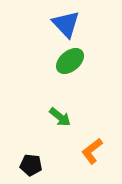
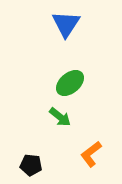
blue triangle: rotated 16 degrees clockwise
green ellipse: moved 22 px down
orange L-shape: moved 1 px left, 3 px down
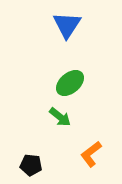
blue triangle: moved 1 px right, 1 px down
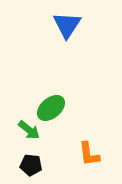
green ellipse: moved 19 px left, 25 px down
green arrow: moved 31 px left, 13 px down
orange L-shape: moved 2 px left; rotated 60 degrees counterclockwise
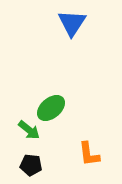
blue triangle: moved 5 px right, 2 px up
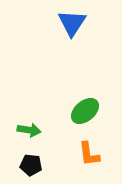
green ellipse: moved 34 px right, 3 px down
green arrow: rotated 30 degrees counterclockwise
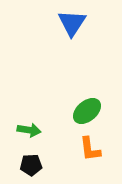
green ellipse: moved 2 px right
orange L-shape: moved 1 px right, 5 px up
black pentagon: rotated 10 degrees counterclockwise
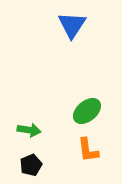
blue triangle: moved 2 px down
orange L-shape: moved 2 px left, 1 px down
black pentagon: rotated 20 degrees counterclockwise
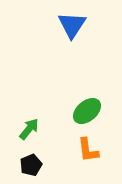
green arrow: moved 1 px up; rotated 60 degrees counterclockwise
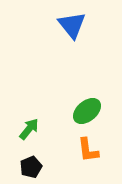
blue triangle: rotated 12 degrees counterclockwise
black pentagon: moved 2 px down
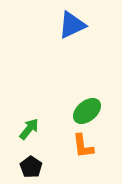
blue triangle: rotated 44 degrees clockwise
orange L-shape: moved 5 px left, 4 px up
black pentagon: rotated 15 degrees counterclockwise
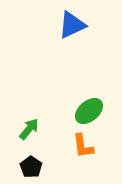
green ellipse: moved 2 px right
